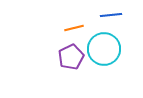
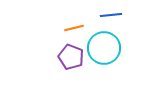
cyan circle: moved 1 px up
purple pentagon: rotated 25 degrees counterclockwise
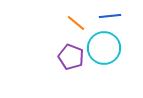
blue line: moved 1 px left, 1 px down
orange line: moved 2 px right, 5 px up; rotated 54 degrees clockwise
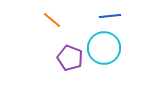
orange line: moved 24 px left, 3 px up
purple pentagon: moved 1 px left, 1 px down
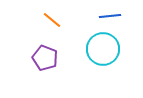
cyan circle: moved 1 px left, 1 px down
purple pentagon: moved 25 px left
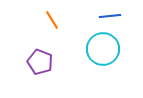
orange line: rotated 18 degrees clockwise
purple pentagon: moved 5 px left, 4 px down
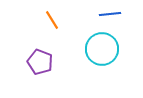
blue line: moved 2 px up
cyan circle: moved 1 px left
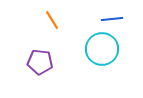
blue line: moved 2 px right, 5 px down
purple pentagon: rotated 15 degrees counterclockwise
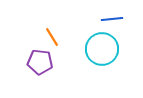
orange line: moved 17 px down
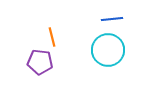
orange line: rotated 18 degrees clockwise
cyan circle: moved 6 px right, 1 px down
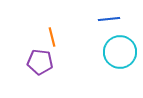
blue line: moved 3 px left
cyan circle: moved 12 px right, 2 px down
